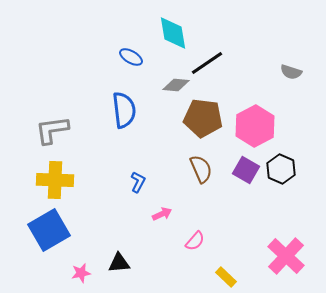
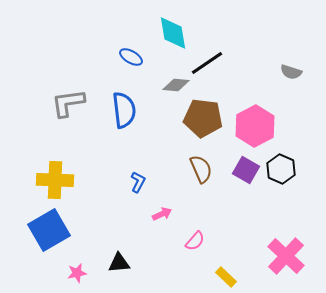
gray L-shape: moved 16 px right, 27 px up
pink star: moved 4 px left
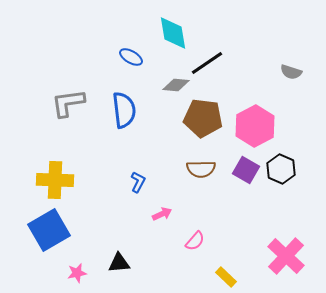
brown semicircle: rotated 112 degrees clockwise
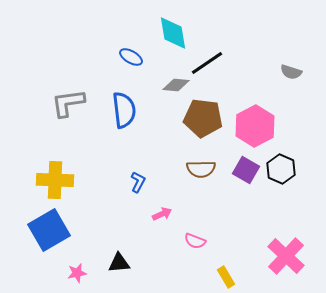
pink semicircle: rotated 70 degrees clockwise
yellow rectangle: rotated 15 degrees clockwise
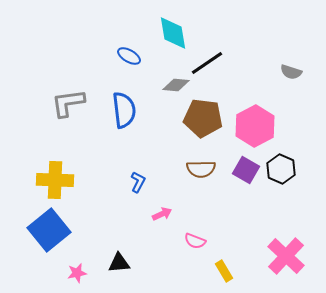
blue ellipse: moved 2 px left, 1 px up
blue square: rotated 9 degrees counterclockwise
yellow rectangle: moved 2 px left, 6 px up
